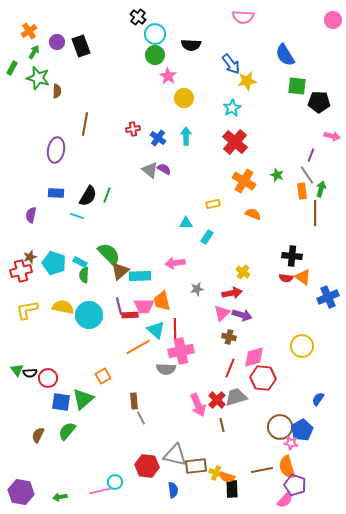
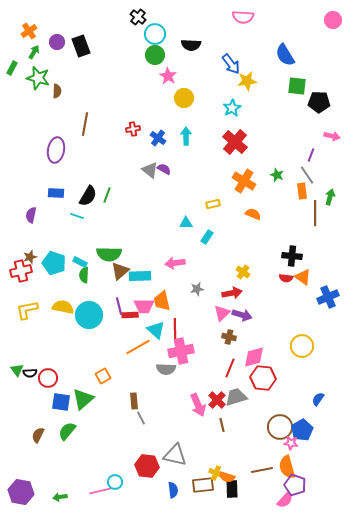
green arrow at (321, 189): moved 9 px right, 8 px down
green semicircle at (109, 254): rotated 135 degrees clockwise
brown rectangle at (196, 466): moved 7 px right, 19 px down
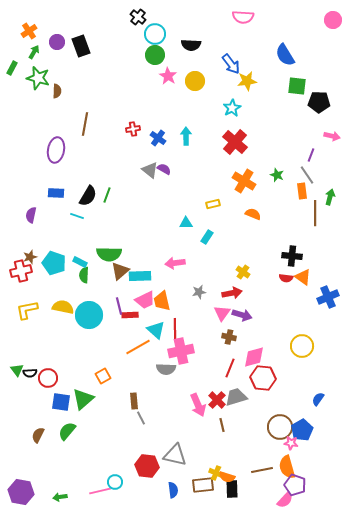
yellow circle at (184, 98): moved 11 px right, 17 px up
gray star at (197, 289): moved 2 px right, 3 px down
pink trapezoid at (144, 306): moved 1 px right, 6 px up; rotated 25 degrees counterclockwise
pink triangle at (222, 313): rotated 12 degrees counterclockwise
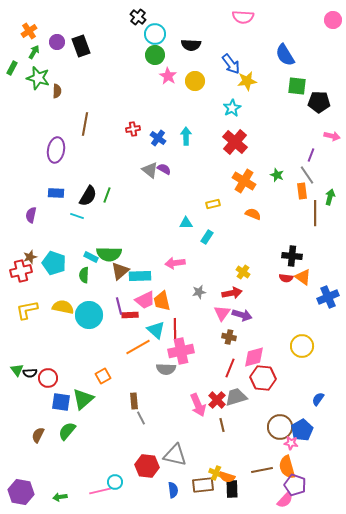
cyan rectangle at (80, 262): moved 11 px right, 5 px up
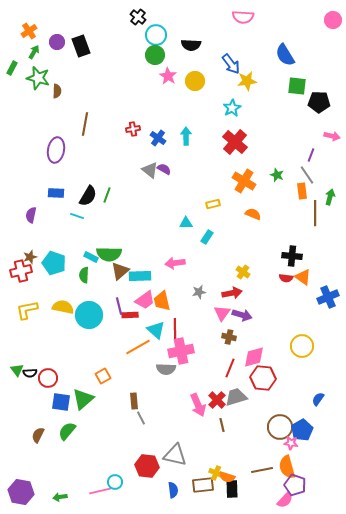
cyan circle at (155, 34): moved 1 px right, 1 px down
pink trapezoid at (145, 300): rotated 10 degrees counterclockwise
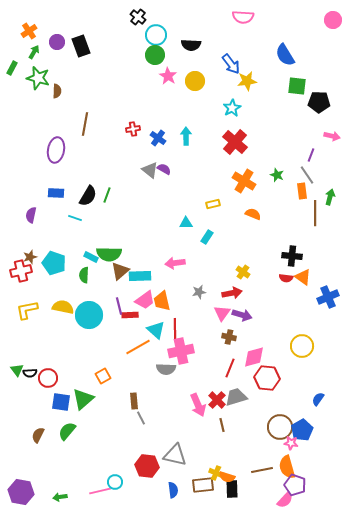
cyan line at (77, 216): moved 2 px left, 2 px down
red hexagon at (263, 378): moved 4 px right
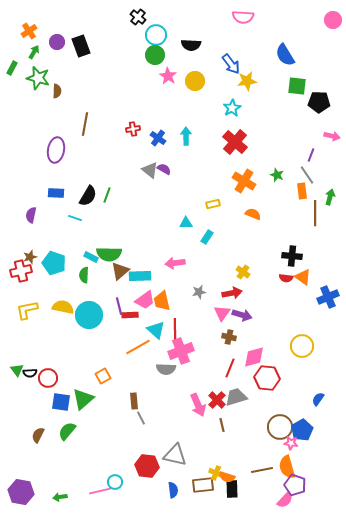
pink cross at (181, 351): rotated 10 degrees counterclockwise
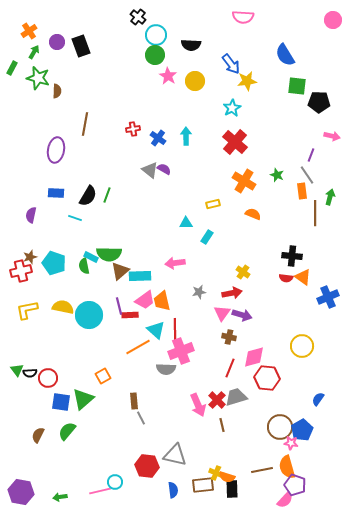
green semicircle at (84, 275): moved 9 px up; rotated 14 degrees counterclockwise
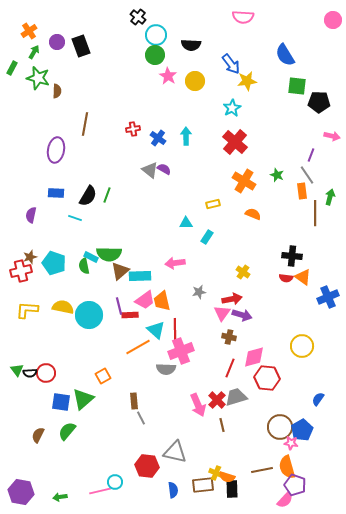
red arrow at (232, 293): moved 6 px down
yellow L-shape at (27, 310): rotated 15 degrees clockwise
red circle at (48, 378): moved 2 px left, 5 px up
gray triangle at (175, 455): moved 3 px up
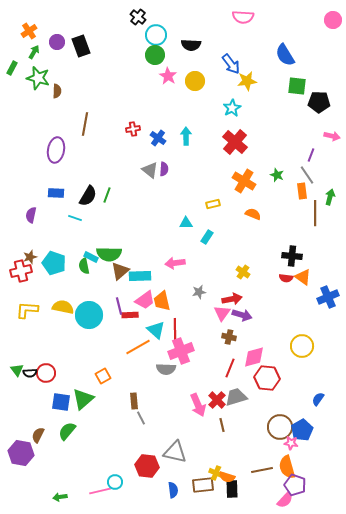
purple semicircle at (164, 169): rotated 64 degrees clockwise
purple hexagon at (21, 492): moved 39 px up
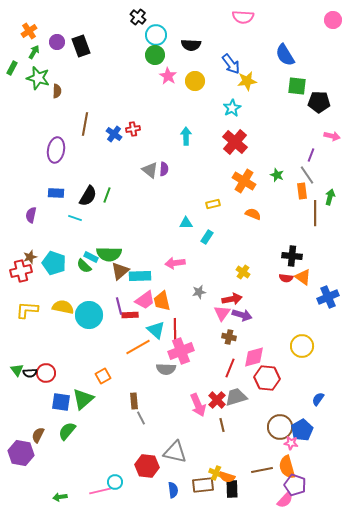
blue cross at (158, 138): moved 44 px left, 4 px up
green semicircle at (84, 266): rotated 35 degrees counterclockwise
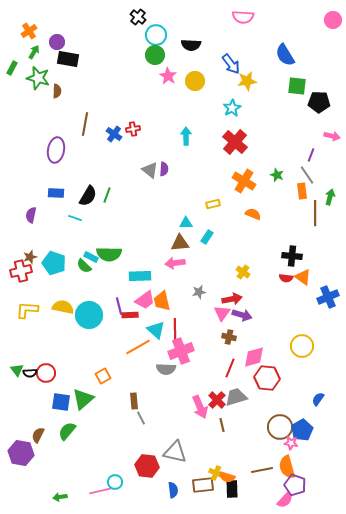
black rectangle at (81, 46): moved 13 px left, 13 px down; rotated 60 degrees counterclockwise
brown triangle at (120, 271): moved 60 px right, 28 px up; rotated 36 degrees clockwise
pink arrow at (198, 405): moved 2 px right, 2 px down
